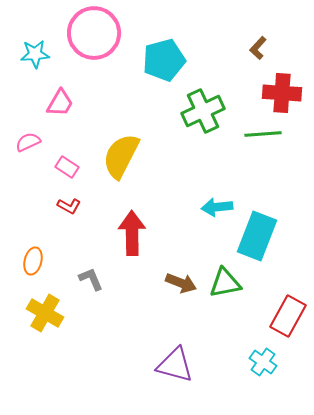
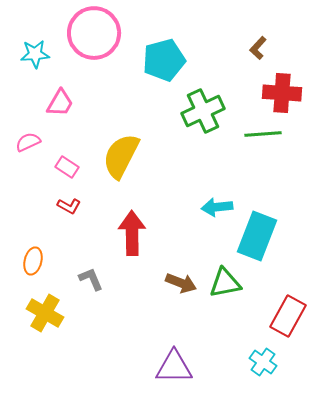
purple triangle: moved 1 px left, 2 px down; rotated 15 degrees counterclockwise
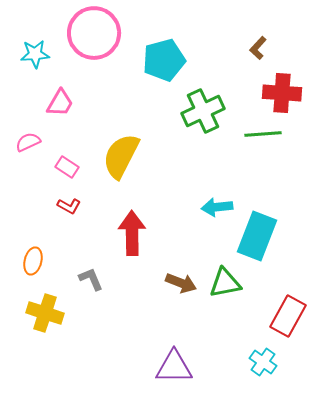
yellow cross: rotated 12 degrees counterclockwise
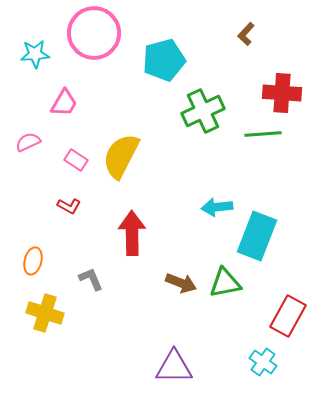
brown L-shape: moved 12 px left, 14 px up
pink trapezoid: moved 4 px right
pink rectangle: moved 9 px right, 7 px up
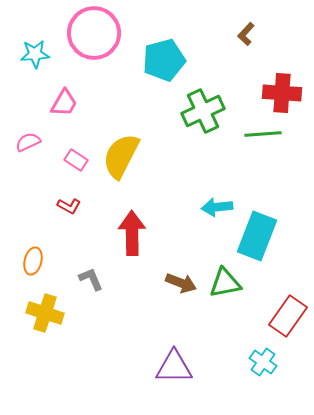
red rectangle: rotated 6 degrees clockwise
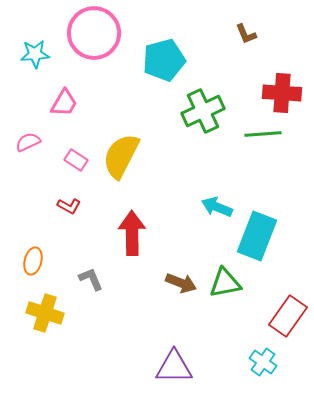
brown L-shape: rotated 65 degrees counterclockwise
cyan arrow: rotated 28 degrees clockwise
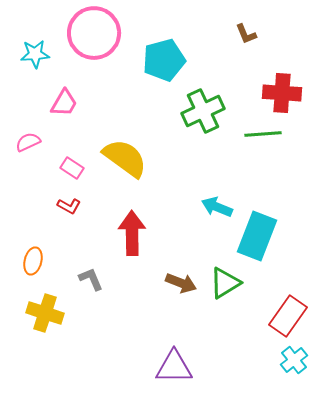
yellow semicircle: moved 4 px right, 2 px down; rotated 99 degrees clockwise
pink rectangle: moved 4 px left, 8 px down
green triangle: rotated 20 degrees counterclockwise
cyan cross: moved 31 px right, 2 px up; rotated 16 degrees clockwise
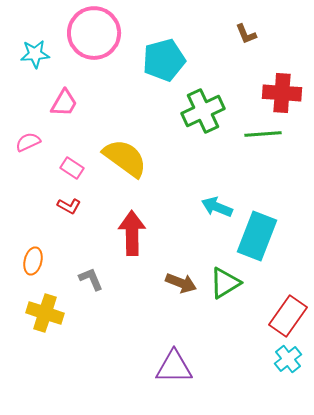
cyan cross: moved 6 px left, 1 px up
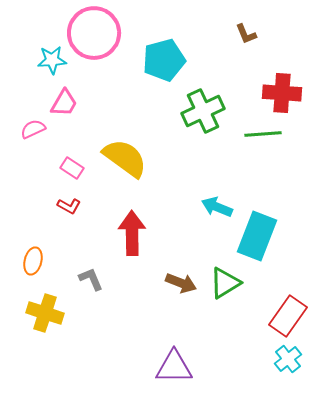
cyan star: moved 17 px right, 6 px down
pink semicircle: moved 5 px right, 13 px up
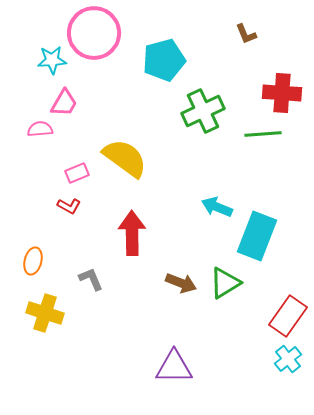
pink semicircle: moved 7 px right; rotated 20 degrees clockwise
pink rectangle: moved 5 px right, 5 px down; rotated 55 degrees counterclockwise
